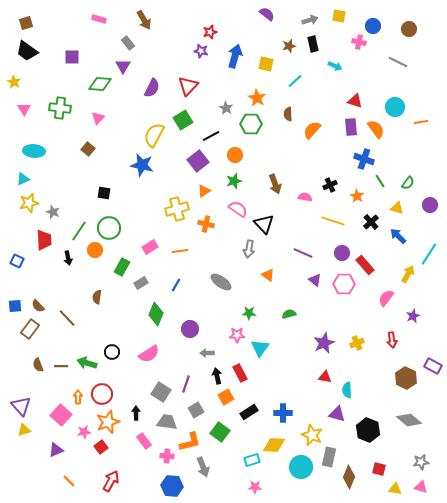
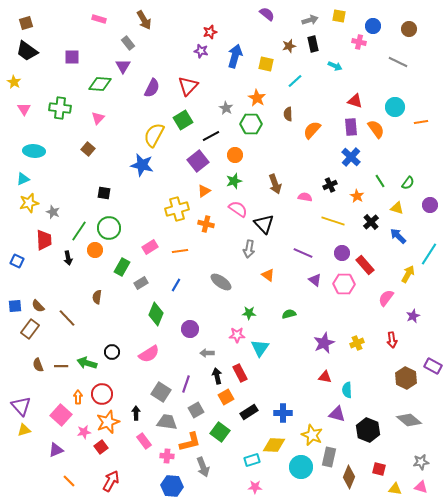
blue cross at (364, 159): moved 13 px left, 2 px up; rotated 24 degrees clockwise
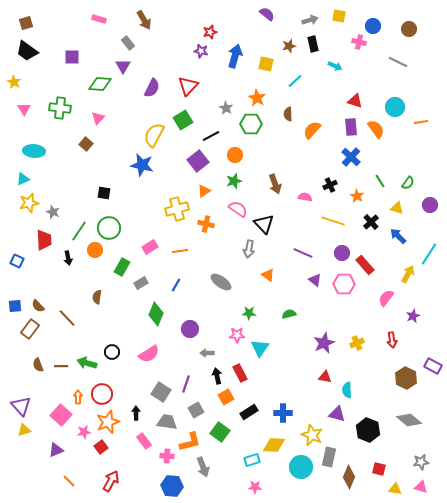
brown square at (88, 149): moved 2 px left, 5 px up
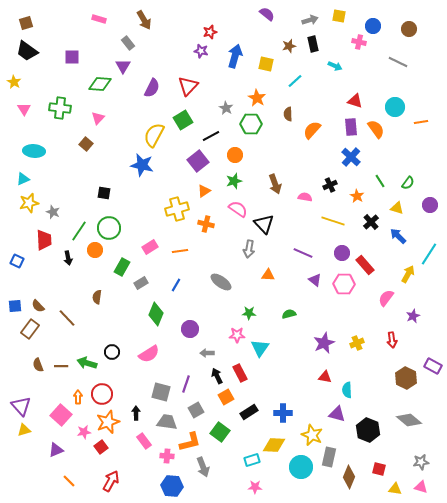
orange triangle at (268, 275): rotated 32 degrees counterclockwise
black arrow at (217, 376): rotated 14 degrees counterclockwise
gray square at (161, 392): rotated 18 degrees counterclockwise
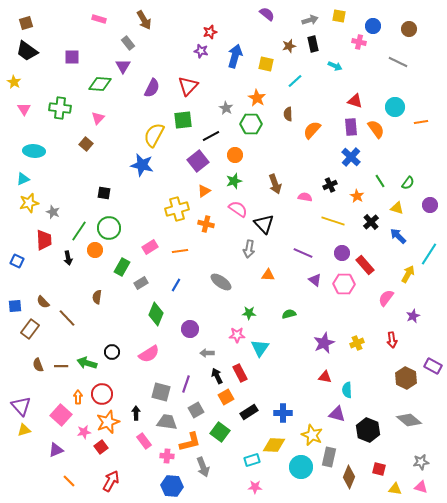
green square at (183, 120): rotated 24 degrees clockwise
brown semicircle at (38, 306): moved 5 px right, 4 px up
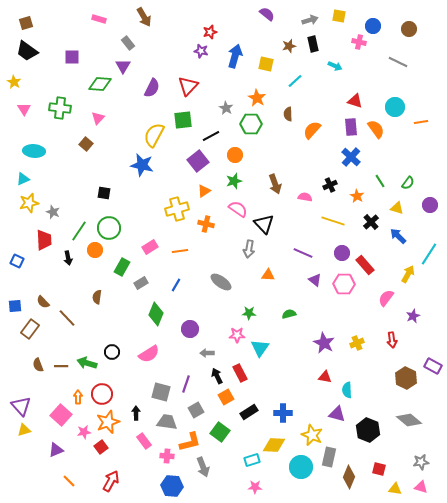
brown arrow at (144, 20): moved 3 px up
purple star at (324, 343): rotated 20 degrees counterclockwise
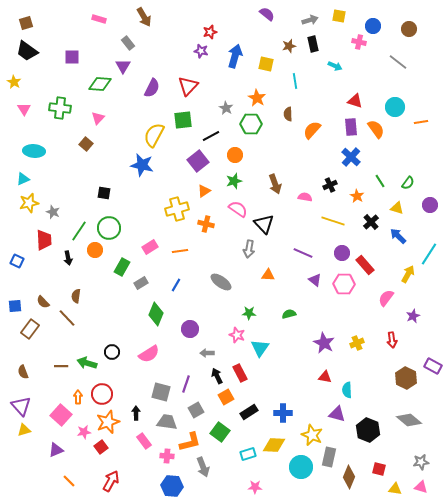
gray line at (398, 62): rotated 12 degrees clockwise
cyan line at (295, 81): rotated 56 degrees counterclockwise
brown semicircle at (97, 297): moved 21 px left, 1 px up
pink star at (237, 335): rotated 21 degrees clockwise
brown semicircle at (38, 365): moved 15 px left, 7 px down
cyan rectangle at (252, 460): moved 4 px left, 6 px up
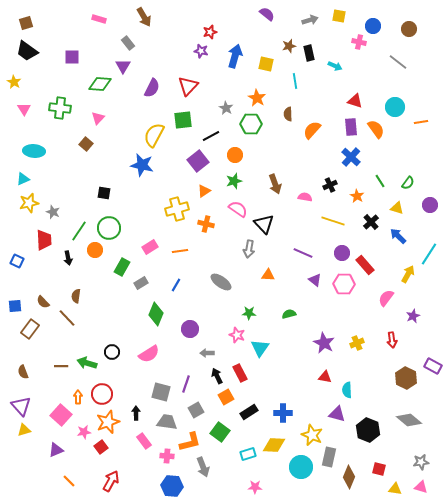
black rectangle at (313, 44): moved 4 px left, 9 px down
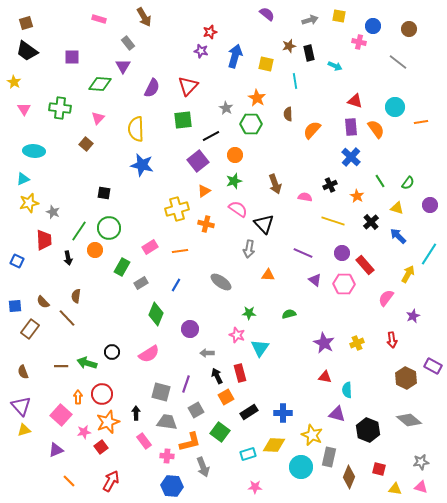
yellow semicircle at (154, 135): moved 18 px left, 6 px up; rotated 30 degrees counterclockwise
red rectangle at (240, 373): rotated 12 degrees clockwise
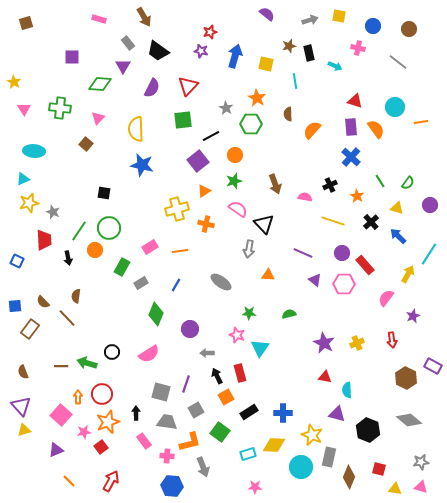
pink cross at (359, 42): moved 1 px left, 6 px down
black trapezoid at (27, 51): moved 131 px right
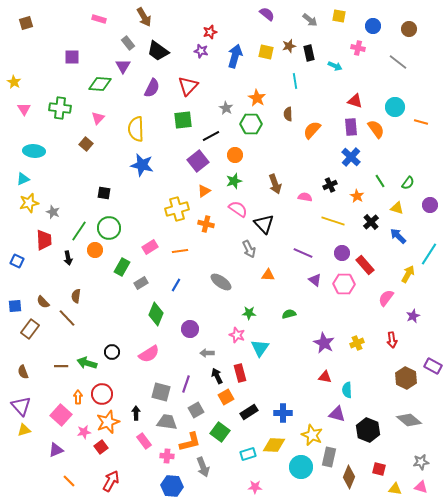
gray arrow at (310, 20): rotated 56 degrees clockwise
yellow square at (266, 64): moved 12 px up
orange line at (421, 122): rotated 24 degrees clockwise
gray arrow at (249, 249): rotated 36 degrees counterclockwise
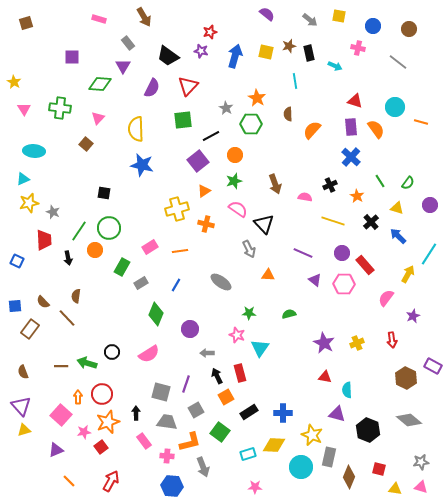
black trapezoid at (158, 51): moved 10 px right, 5 px down
